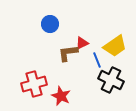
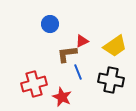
red triangle: moved 2 px up
brown L-shape: moved 1 px left, 1 px down
blue line: moved 19 px left, 12 px down
black cross: rotated 15 degrees counterclockwise
red star: moved 1 px right, 1 px down
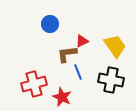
yellow trapezoid: rotated 90 degrees counterclockwise
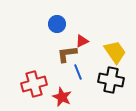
blue circle: moved 7 px right
yellow trapezoid: moved 6 px down
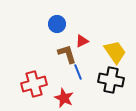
brown L-shape: rotated 80 degrees clockwise
red star: moved 2 px right, 1 px down
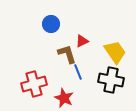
blue circle: moved 6 px left
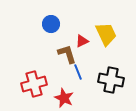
yellow trapezoid: moved 9 px left, 18 px up; rotated 10 degrees clockwise
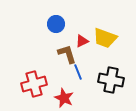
blue circle: moved 5 px right
yellow trapezoid: moved 1 px left, 4 px down; rotated 135 degrees clockwise
